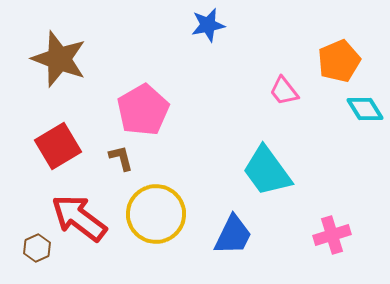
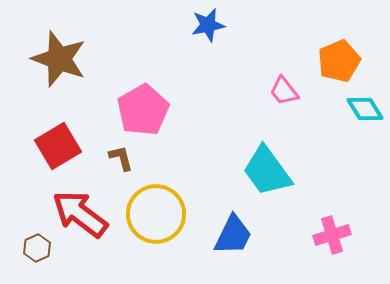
red arrow: moved 1 px right, 4 px up
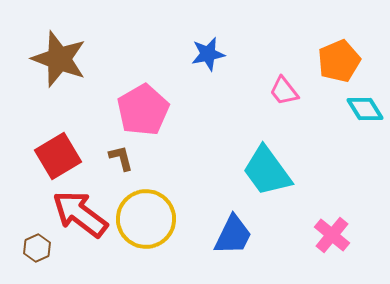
blue star: moved 29 px down
red square: moved 10 px down
yellow circle: moved 10 px left, 5 px down
pink cross: rotated 33 degrees counterclockwise
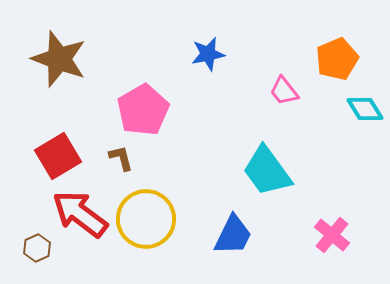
orange pentagon: moved 2 px left, 2 px up
